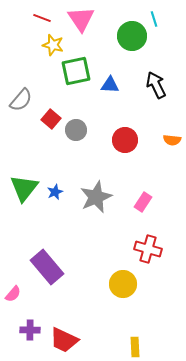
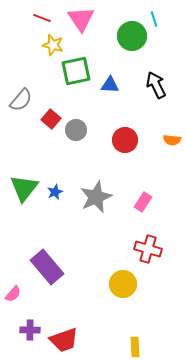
red trapezoid: rotated 44 degrees counterclockwise
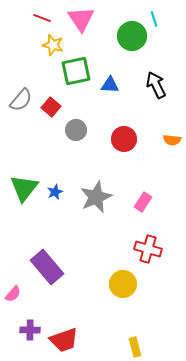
red square: moved 12 px up
red circle: moved 1 px left, 1 px up
yellow rectangle: rotated 12 degrees counterclockwise
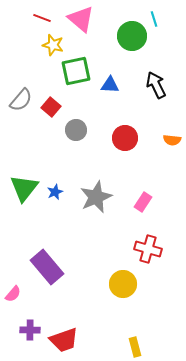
pink triangle: rotated 16 degrees counterclockwise
red circle: moved 1 px right, 1 px up
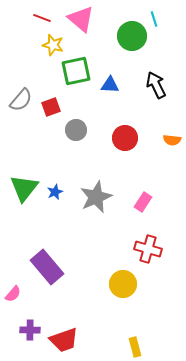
red square: rotated 30 degrees clockwise
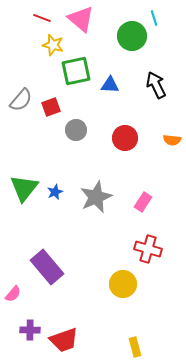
cyan line: moved 1 px up
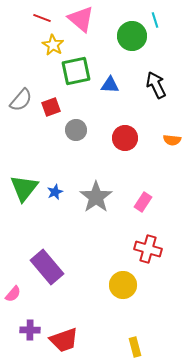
cyan line: moved 1 px right, 2 px down
yellow star: rotated 15 degrees clockwise
gray star: rotated 12 degrees counterclockwise
yellow circle: moved 1 px down
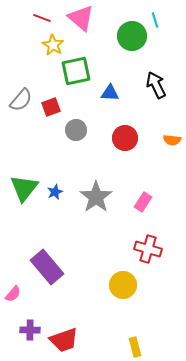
pink triangle: moved 1 px up
blue triangle: moved 8 px down
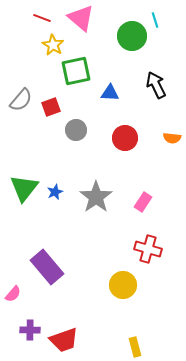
orange semicircle: moved 2 px up
